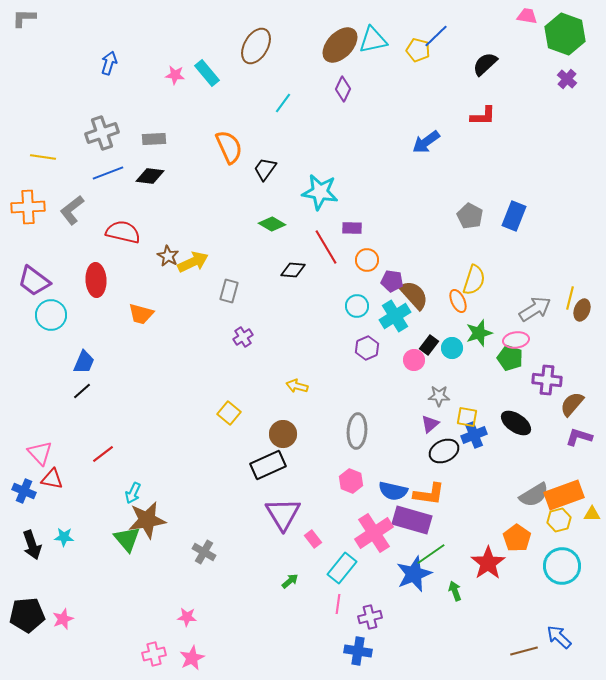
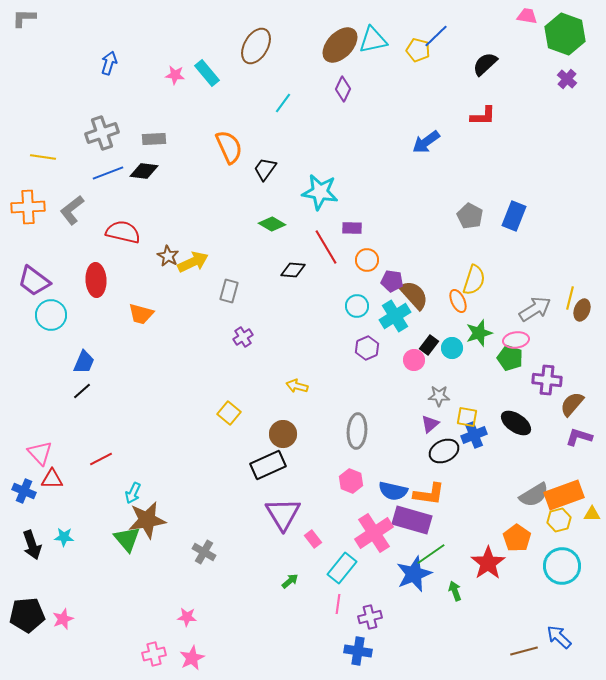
black diamond at (150, 176): moved 6 px left, 5 px up
red line at (103, 454): moved 2 px left, 5 px down; rotated 10 degrees clockwise
red triangle at (52, 479): rotated 10 degrees counterclockwise
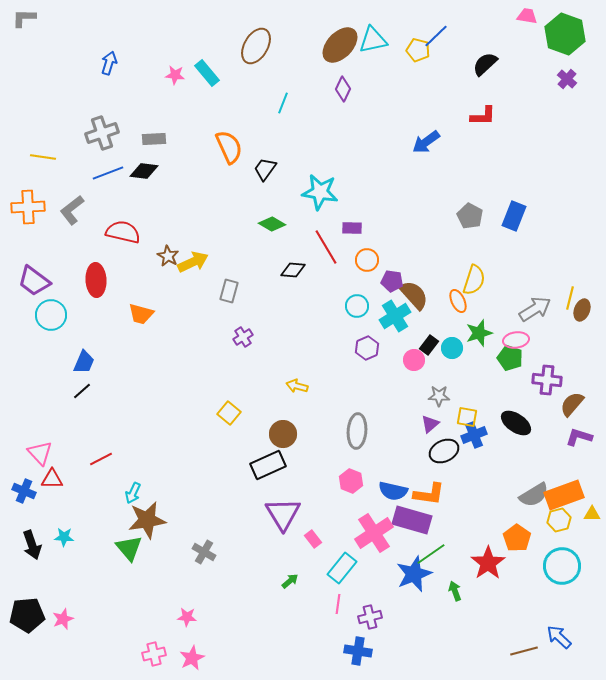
cyan line at (283, 103): rotated 15 degrees counterclockwise
green triangle at (127, 539): moved 2 px right, 9 px down
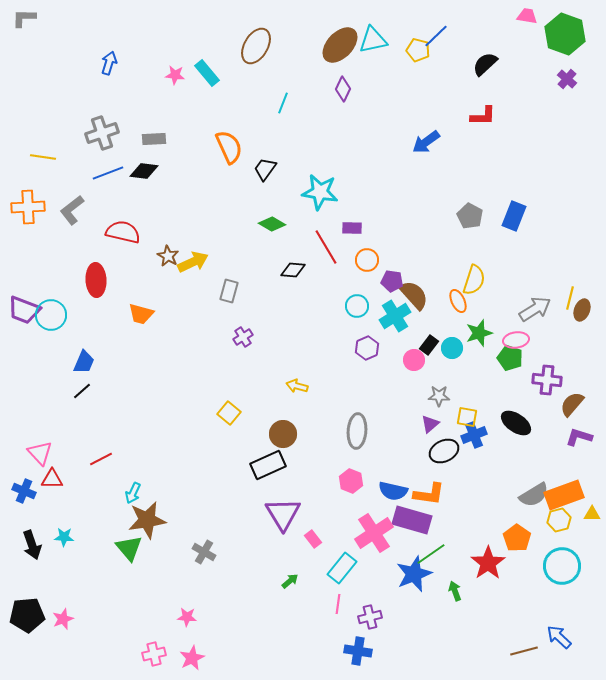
purple trapezoid at (34, 281): moved 10 px left, 29 px down; rotated 16 degrees counterclockwise
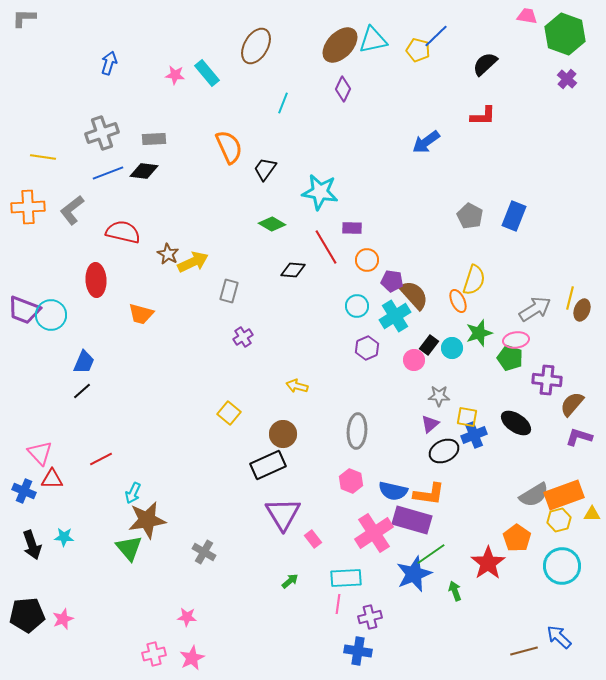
brown star at (168, 256): moved 2 px up
cyan rectangle at (342, 568): moved 4 px right, 10 px down; rotated 48 degrees clockwise
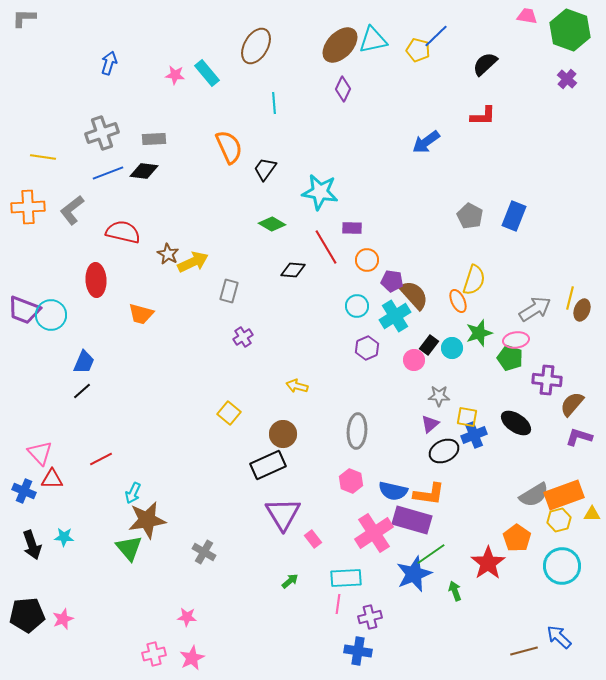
green hexagon at (565, 34): moved 5 px right, 4 px up
cyan line at (283, 103): moved 9 px left; rotated 25 degrees counterclockwise
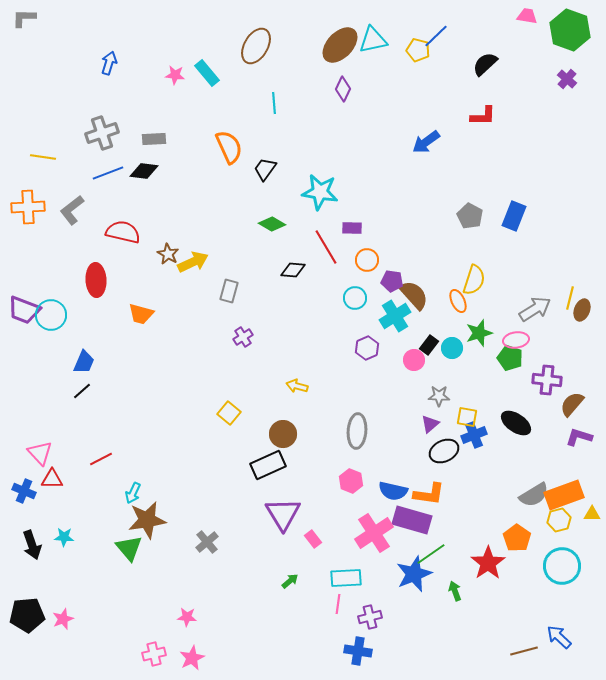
cyan circle at (357, 306): moved 2 px left, 8 px up
gray cross at (204, 552): moved 3 px right, 10 px up; rotated 20 degrees clockwise
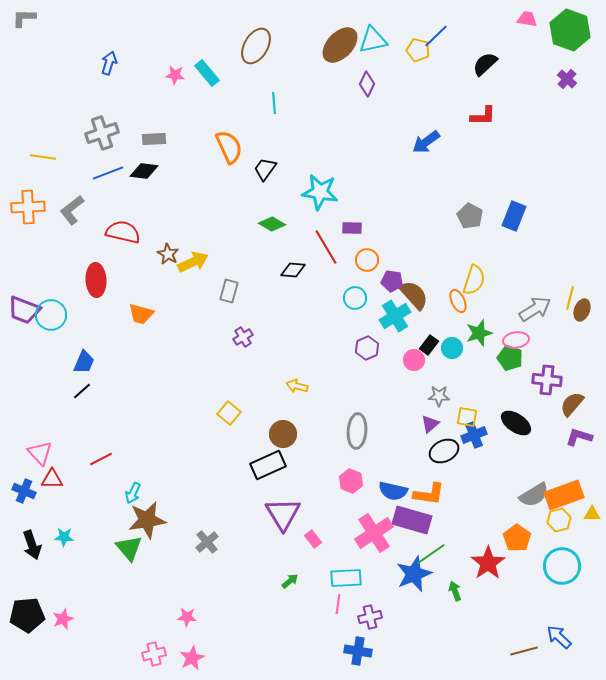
pink trapezoid at (527, 16): moved 3 px down
purple diamond at (343, 89): moved 24 px right, 5 px up
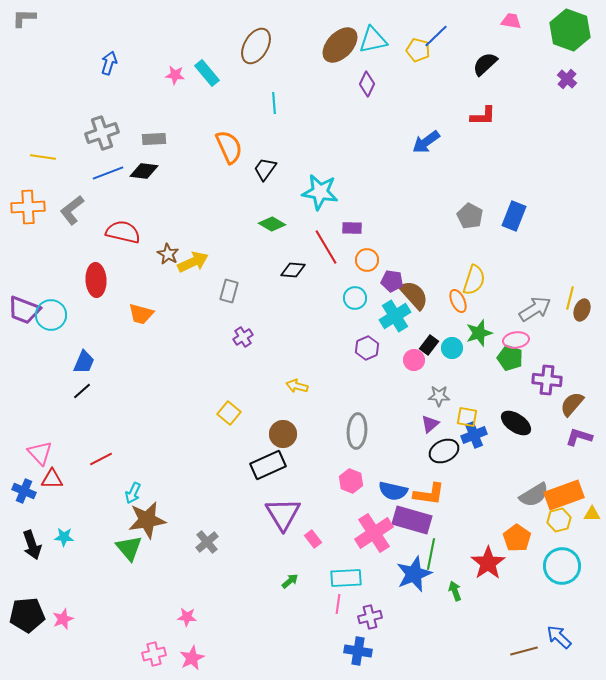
pink trapezoid at (527, 19): moved 16 px left, 2 px down
green line at (431, 554): rotated 44 degrees counterclockwise
